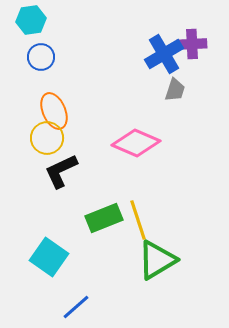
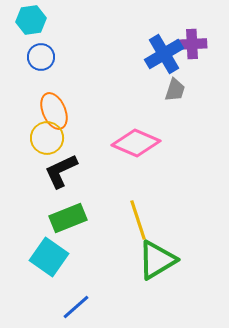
green rectangle: moved 36 px left
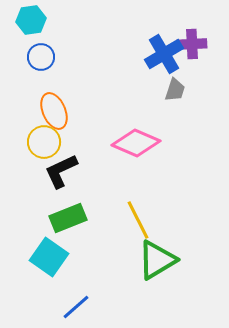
yellow circle: moved 3 px left, 4 px down
yellow line: rotated 9 degrees counterclockwise
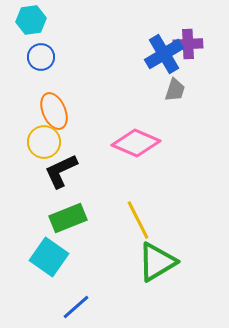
purple cross: moved 4 px left
green triangle: moved 2 px down
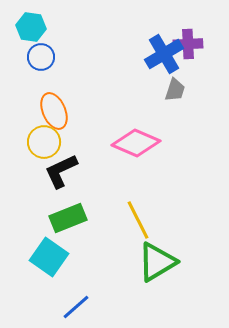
cyan hexagon: moved 7 px down; rotated 16 degrees clockwise
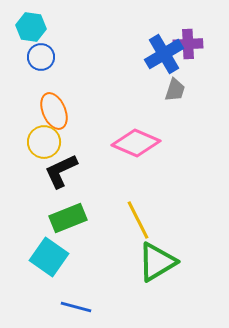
blue line: rotated 56 degrees clockwise
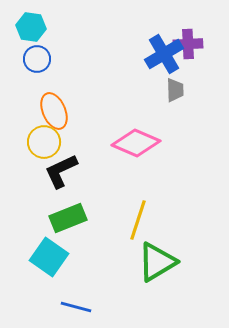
blue circle: moved 4 px left, 2 px down
gray trapezoid: rotated 20 degrees counterclockwise
yellow line: rotated 45 degrees clockwise
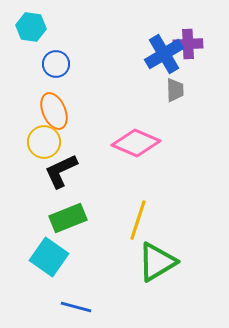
blue circle: moved 19 px right, 5 px down
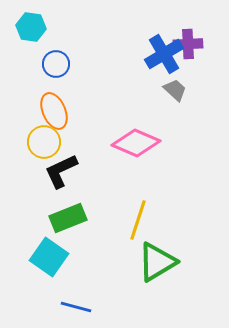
gray trapezoid: rotated 45 degrees counterclockwise
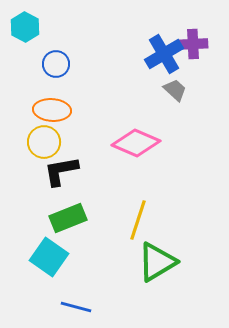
cyan hexagon: moved 6 px left; rotated 20 degrees clockwise
purple cross: moved 5 px right
orange ellipse: moved 2 px left, 1 px up; rotated 63 degrees counterclockwise
black L-shape: rotated 15 degrees clockwise
